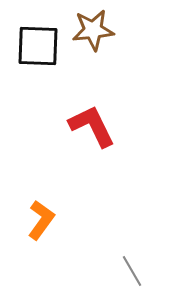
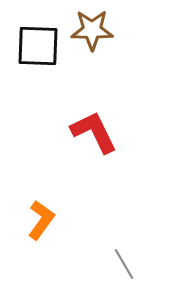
brown star: moved 1 px left; rotated 6 degrees clockwise
red L-shape: moved 2 px right, 6 px down
gray line: moved 8 px left, 7 px up
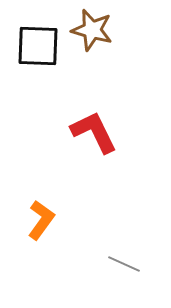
brown star: rotated 15 degrees clockwise
gray line: rotated 36 degrees counterclockwise
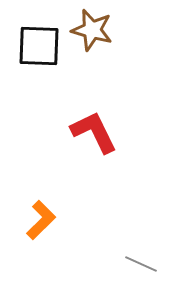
black square: moved 1 px right
orange L-shape: rotated 9 degrees clockwise
gray line: moved 17 px right
